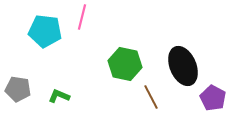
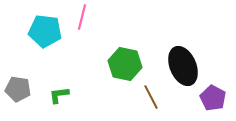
green L-shape: moved 1 px up; rotated 30 degrees counterclockwise
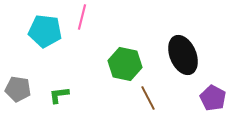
black ellipse: moved 11 px up
brown line: moved 3 px left, 1 px down
